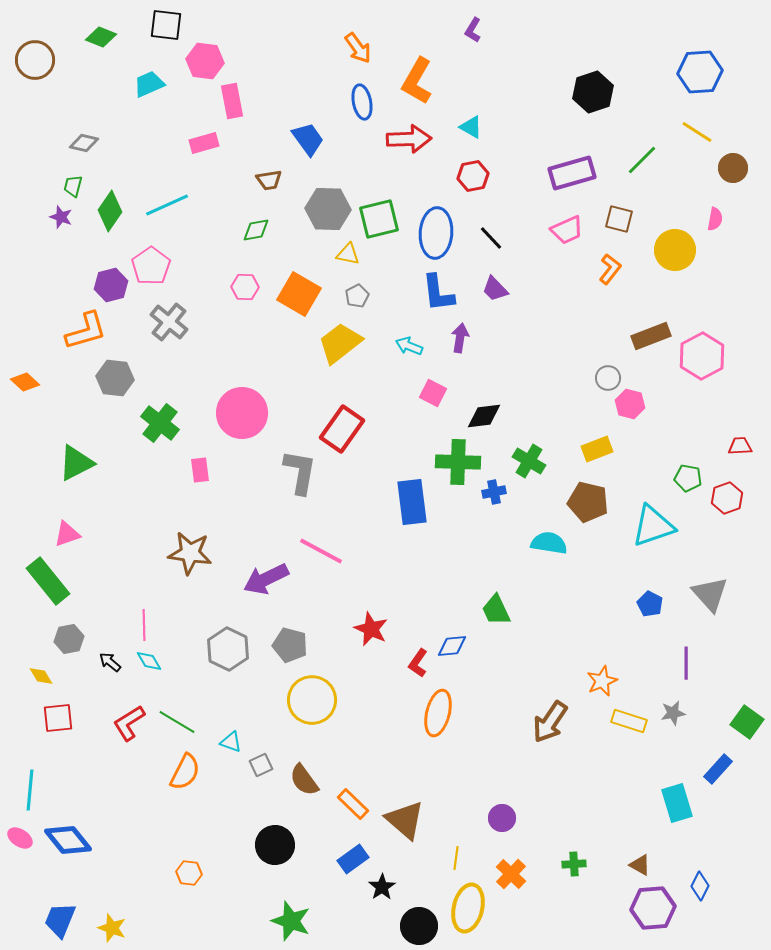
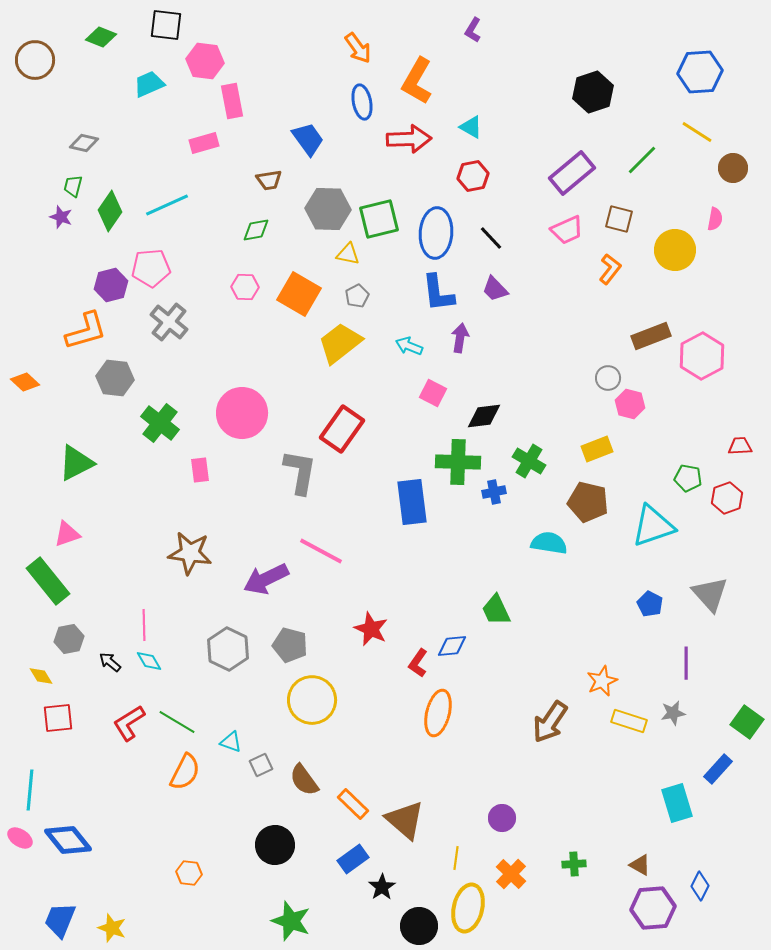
purple rectangle at (572, 173): rotated 24 degrees counterclockwise
pink pentagon at (151, 266): moved 2 px down; rotated 30 degrees clockwise
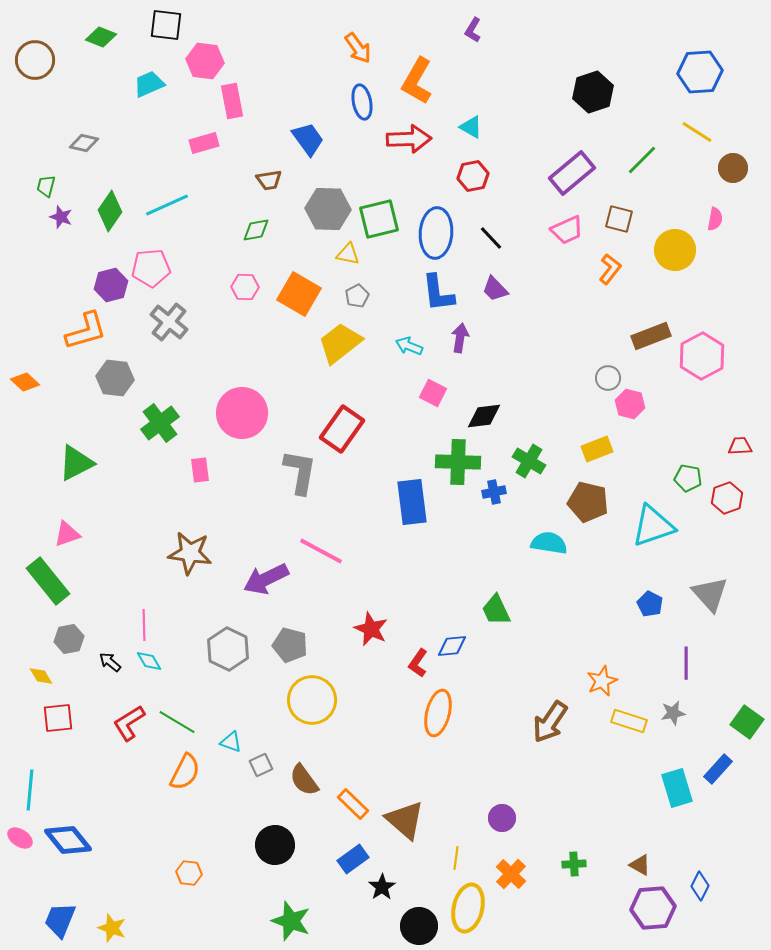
green trapezoid at (73, 186): moved 27 px left
green cross at (160, 423): rotated 15 degrees clockwise
cyan rectangle at (677, 803): moved 15 px up
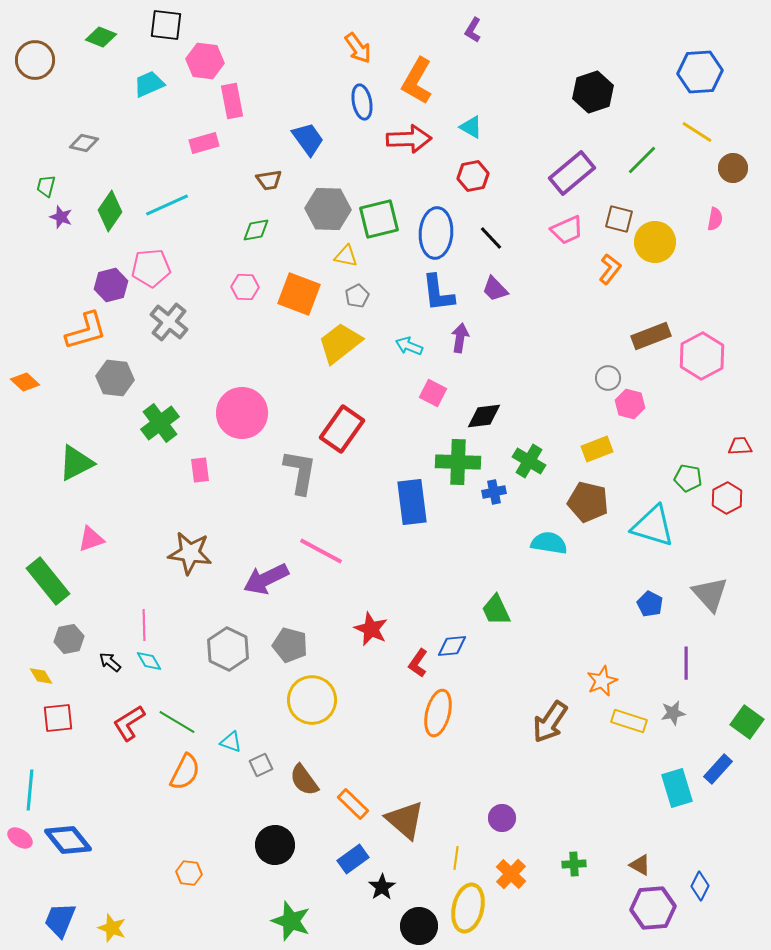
yellow circle at (675, 250): moved 20 px left, 8 px up
yellow triangle at (348, 254): moved 2 px left, 2 px down
orange square at (299, 294): rotated 9 degrees counterclockwise
red hexagon at (727, 498): rotated 8 degrees counterclockwise
cyan triangle at (653, 526): rotated 36 degrees clockwise
pink triangle at (67, 534): moved 24 px right, 5 px down
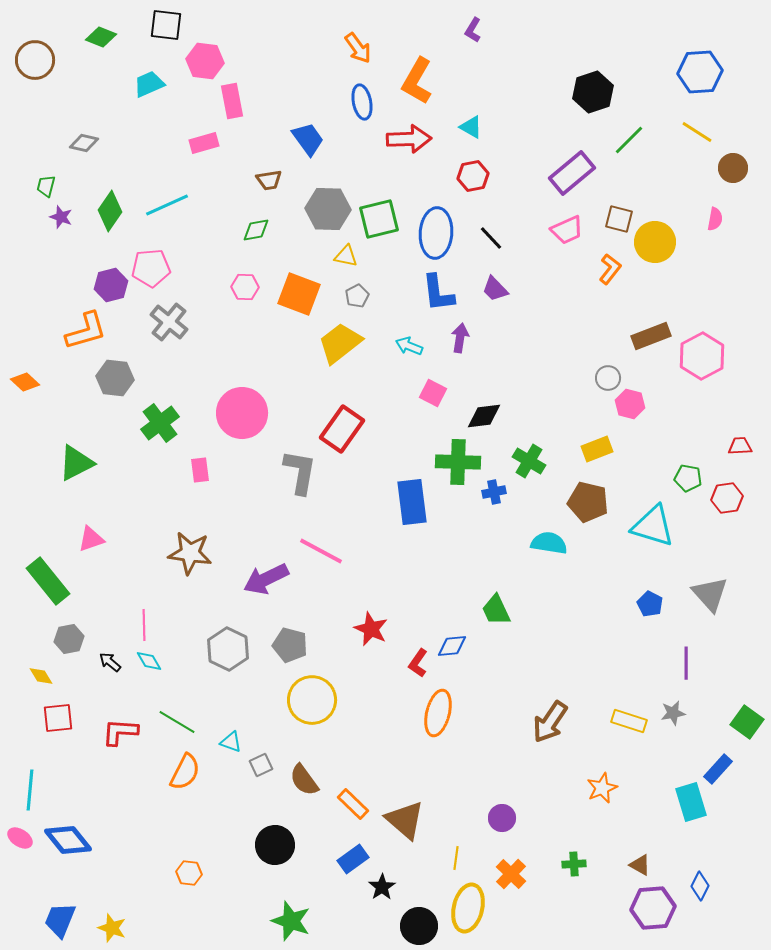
green line at (642, 160): moved 13 px left, 20 px up
red hexagon at (727, 498): rotated 20 degrees clockwise
orange star at (602, 681): moved 107 px down
red L-shape at (129, 723): moved 9 px left, 9 px down; rotated 36 degrees clockwise
cyan rectangle at (677, 788): moved 14 px right, 14 px down
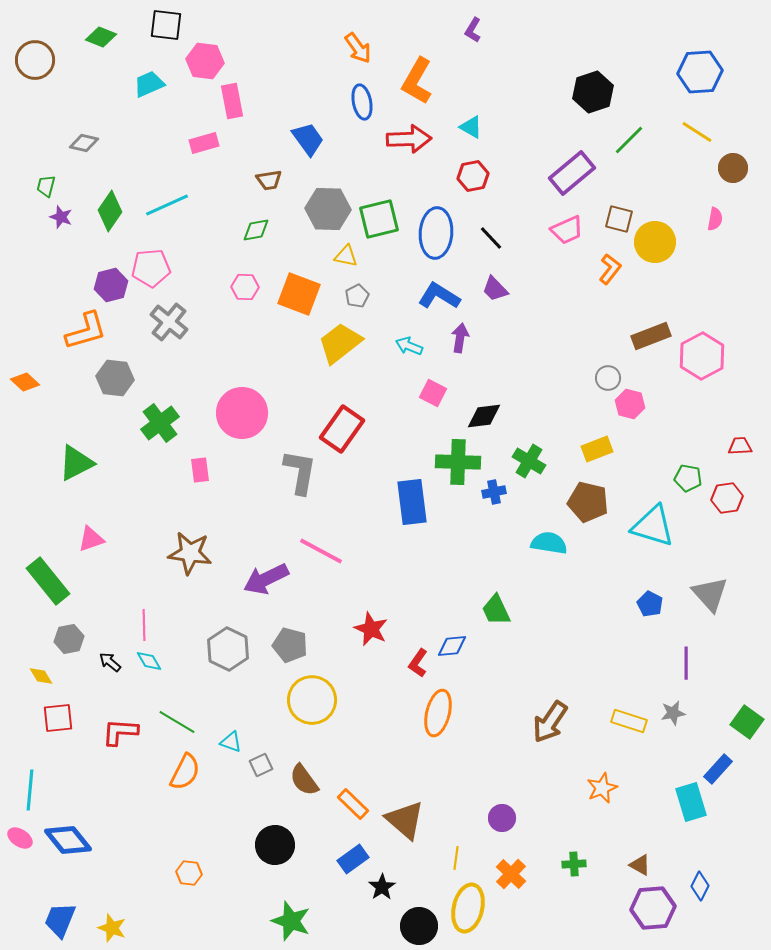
blue L-shape at (438, 293): moved 1 px right, 3 px down; rotated 129 degrees clockwise
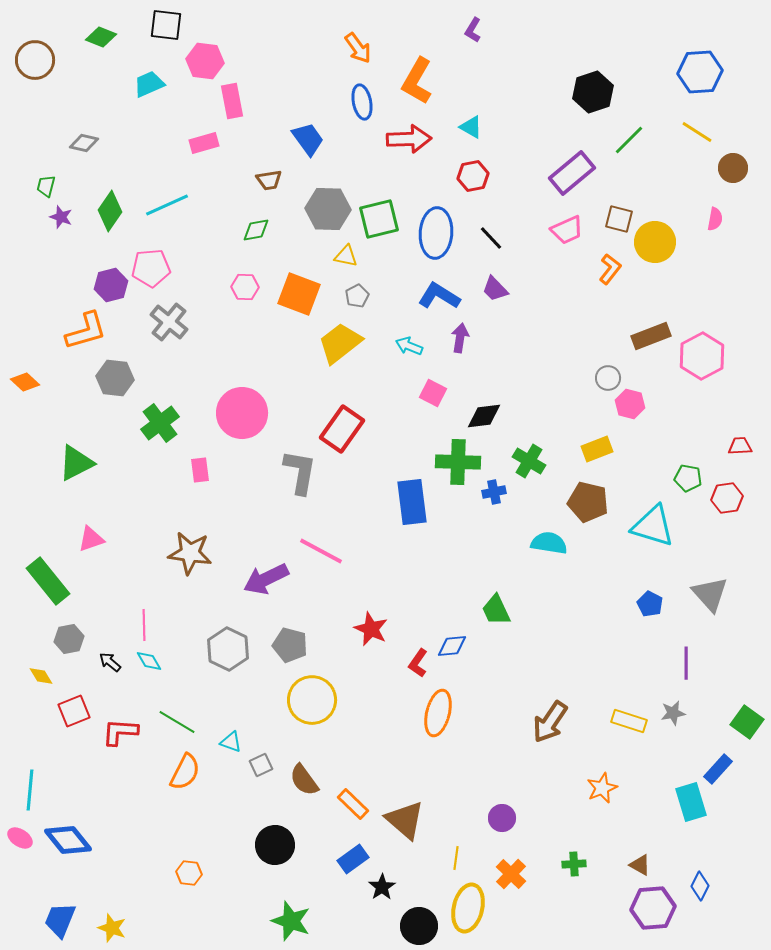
red square at (58, 718): moved 16 px right, 7 px up; rotated 16 degrees counterclockwise
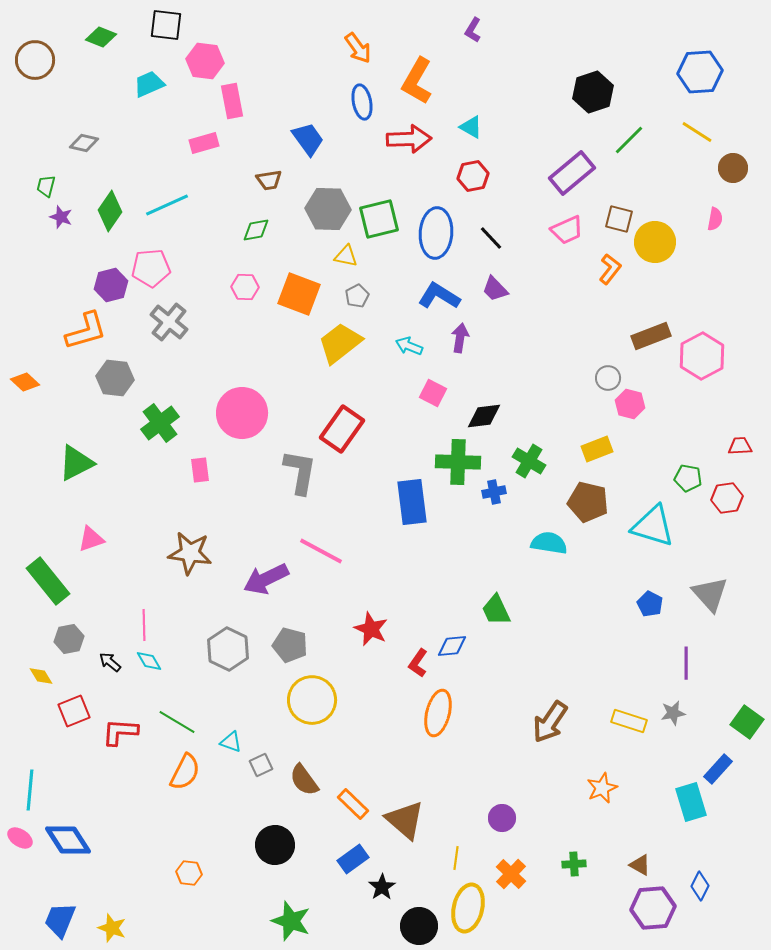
blue diamond at (68, 840): rotated 6 degrees clockwise
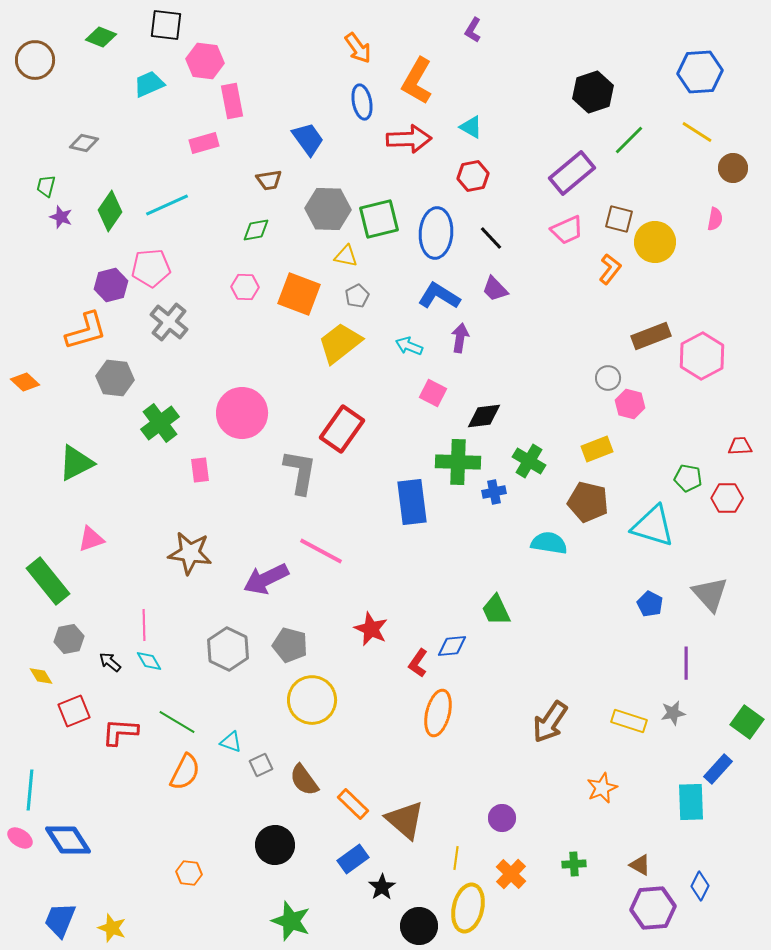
red hexagon at (727, 498): rotated 8 degrees clockwise
cyan rectangle at (691, 802): rotated 15 degrees clockwise
